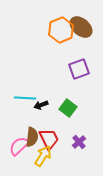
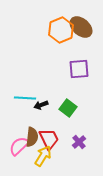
purple square: rotated 15 degrees clockwise
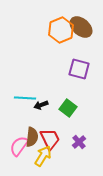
purple square: rotated 20 degrees clockwise
red trapezoid: moved 1 px right
pink semicircle: rotated 10 degrees counterclockwise
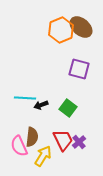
red trapezoid: moved 13 px right, 1 px down
pink semicircle: rotated 60 degrees counterclockwise
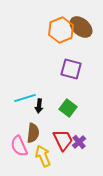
purple square: moved 8 px left
cyan line: rotated 20 degrees counterclockwise
black arrow: moved 2 px left, 1 px down; rotated 64 degrees counterclockwise
brown semicircle: moved 1 px right, 4 px up
yellow arrow: rotated 55 degrees counterclockwise
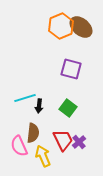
orange hexagon: moved 4 px up
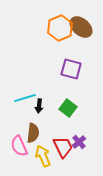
orange hexagon: moved 1 px left, 2 px down
red trapezoid: moved 7 px down
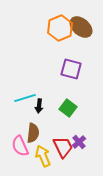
pink semicircle: moved 1 px right
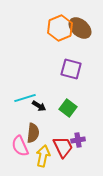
brown ellipse: moved 1 px left, 1 px down
black arrow: rotated 64 degrees counterclockwise
purple cross: moved 1 px left, 2 px up; rotated 32 degrees clockwise
yellow arrow: rotated 35 degrees clockwise
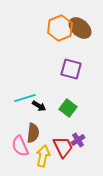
purple cross: rotated 24 degrees counterclockwise
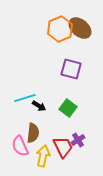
orange hexagon: moved 1 px down
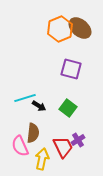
yellow arrow: moved 1 px left, 3 px down
